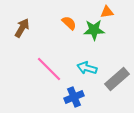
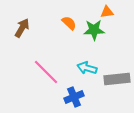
pink line: moved 3 px left, 3 px down
gray rectangle: rotated 35 degrees clockwise
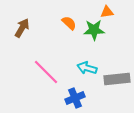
blue cross: moved 1 px right, 1 px down
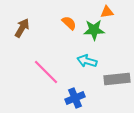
cyan arrow: moved 7 px up
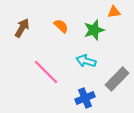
orange triangle: moved 7 px right
orange semicircle: moved 8 px left, 3 px down
green star: rotated 15 degrees counterclockwise
cyan arrow: moved 1 px left
gray rectangle: rotated 40 degrees counterclockwise
blue cross: moved 10 px right
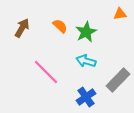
orange triangle: moved 6 px right, 2 px down
orange semicircle: moved 1 px left
green star: moved 8 px left, 2 px down; rotated 10 degrees counterclockwise
gray rectangle: moved 1 px right, 1 px down
blue cross: moved 1 px right, 1 px up; rotated 12 degrees counterclockwise
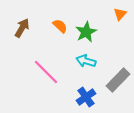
orange triangle: rotated 40 degrees counterclockwise
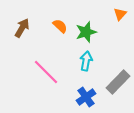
green star: rotated 10 degrees clockwise
cyan arrow: rotated 84 degrees clockwise
gray rectangle: moved 2 px down
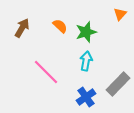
gray rectangle: moved 2 px down
